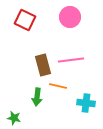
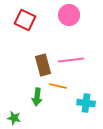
pink circle: moved 1 px left, 2 px up
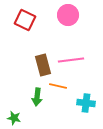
pink circle: moved 1 px left
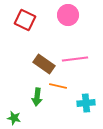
pink line: moved 4 px right, 1 px up
brown rectangle: moved 1 px right, 1 px up; rotated 40 degrees counterclockwise
cyan cross: rotated 12 degrees counterclockwise
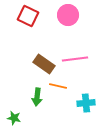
red square: moved 3 px right, 4 px up
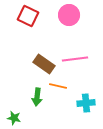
pink circle: moved 1 px right
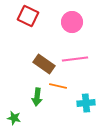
pink circle: moved 3 px right, 7 px down
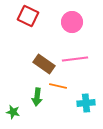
green star: moved 1 px left, 6 px up
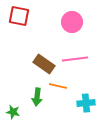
red square: moved 9 px left; rotated 15 degrees counterclockwise
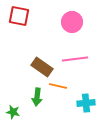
brown rectangle: moved 2 px left, 3 px down
